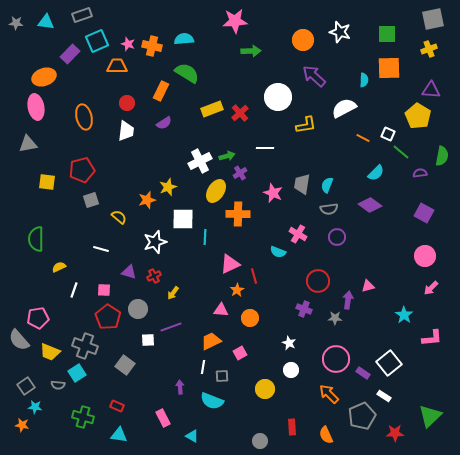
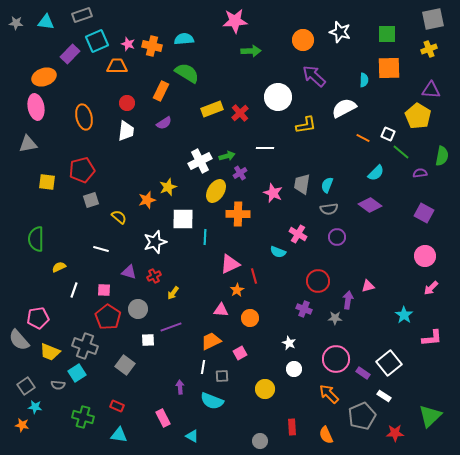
white circle at (291, 370): moved 3 px right, 1 px up
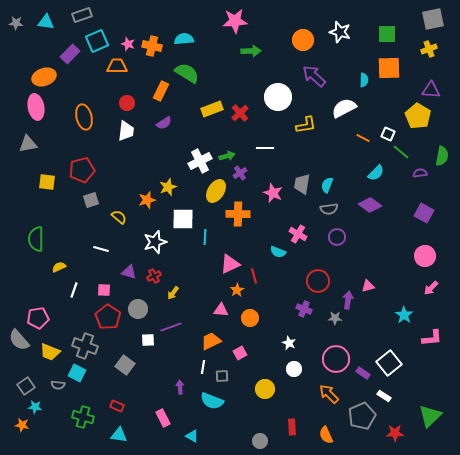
cyan square at (77, 373): rotated 30 degrees counterclockwise
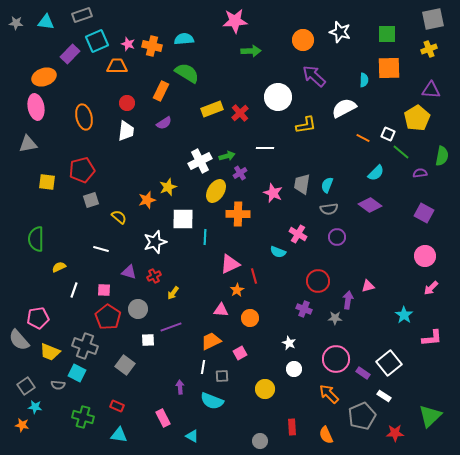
yellow pentagon at (418, 116): moved 1 px left, 2 px down; rotated 10 degrees clockwise
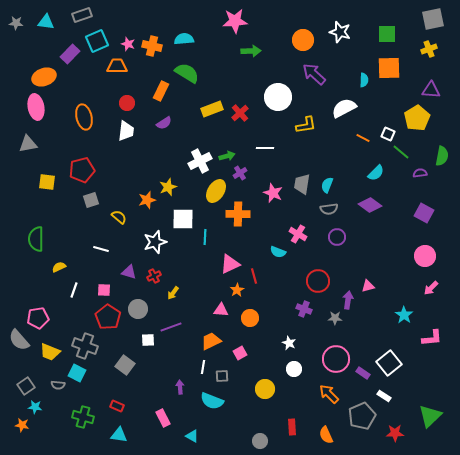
purple arrow at (314, 76): moved 2 px up
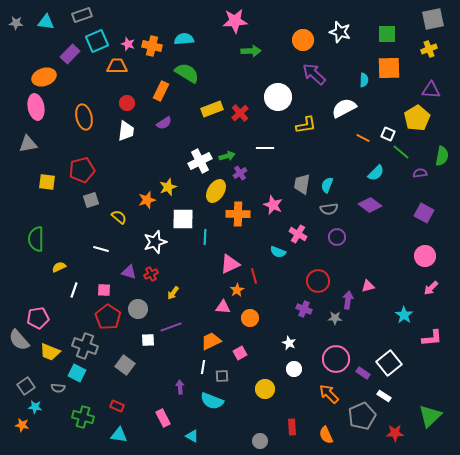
pink star at (273, 193): moved 12 px down
red cross at (154, 276): moved 3 px left, 2 px up
pink triangle at (221, 310): moved 2 px right, 3 px up
gray semicircle at (58, 385): moved 3 px down
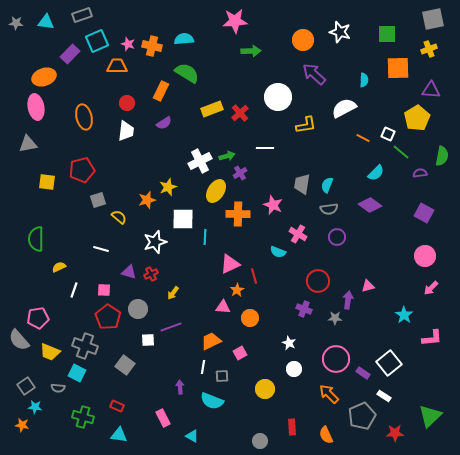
orange square at (389, 68): moved 9 px right
gray square at (91, 200): moved 7 px right
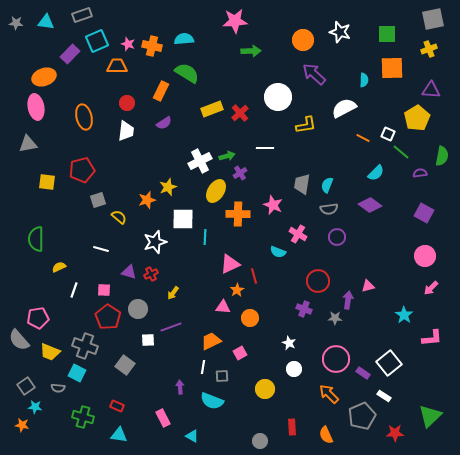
orange square at (398, 68): moved 6 px left
